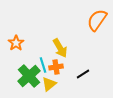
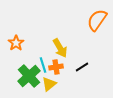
black line: moved 1 px left, 7 px up
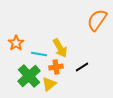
cyan line: moved 4 px left, 11 px up; rotated 63 degrees counterclockwise
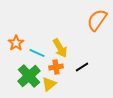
cyan line: moved 2 px left, 1 px up; rotated 14 degrees clockwise
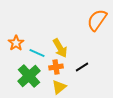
yellow triangle: moved 10 px right, 3 px down
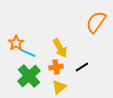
orange semicircle: moved 1 px left, 2 px down
cyan line: moved 9 px left
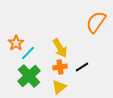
cyan line: rotated 70 degrees counterclockwise
orange cross: moved 4 px right
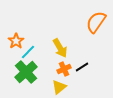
orange star: moved 2 px up
cyan line: moved 1 px up
orange cross: moved 4 px right, 2 px down; rotated 16 degrees counterclockwise
green cross: moved 3 px left, 4 px up
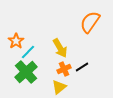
orange semicircle: moved 6 px left
